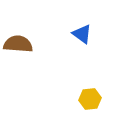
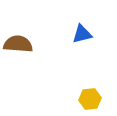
blue triangle: rotated 50 degrees counterclockwise
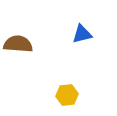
yellow hexagon: moved 23 px left, 4 px up
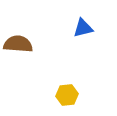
blue triangle: moved 1 px right, 6 px up
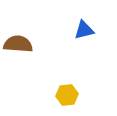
blue triangle: moved 1 px right, 2 px down
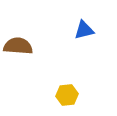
brown semicircle: moved 2 px down
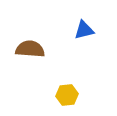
brown semicircle: moved 12 px right, 3 px down
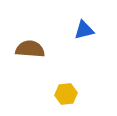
yellow hexagon: moved 1 px left, 1 px up
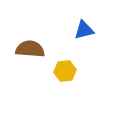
yellow hexagon: moved 1 px left, 23 px up
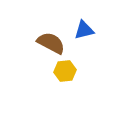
brown semicircle: moved 21 px right, 6 px up; rotated 24 degrees clockwise
